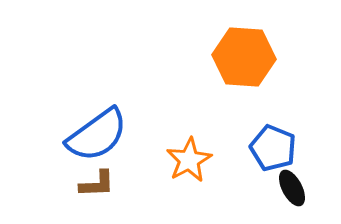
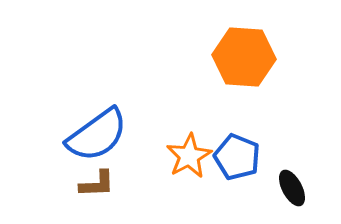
blue pentagon: moved 36 px left, 9 px down
orange star: moved 4 px up
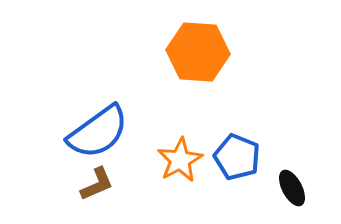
orange hexagon: moved 46 px left, 5 px up
blue semicircle: moved 1 px right, 3 px up
orange star: moved 9 px left, 4 px down
brown L-shape: rotated 21 degrees counterclockwise
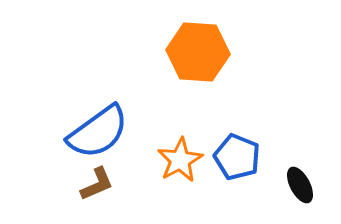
black ellipse: moved 8 px right, 3 px up
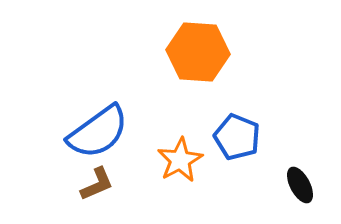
blue pentagon: moved 20 px up
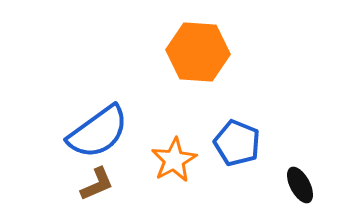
blue pentagon: moved 6 px down
orange star: moved 6 px left
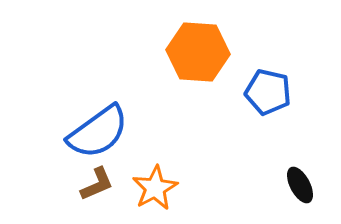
blue pentagon: moved 31 px right, 51 px up; rotated 9 degrees counterclockwise
orange star: moved 19 px left, 28 px down
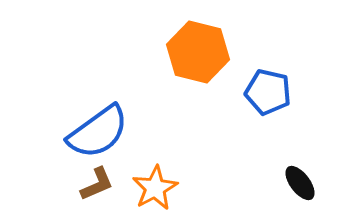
orange hexagon: rotated 10 degrees clockwise
black ellipse: moved 2 px up; rotated 9 degrees counterclockwise
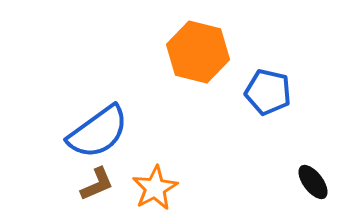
black ellipse: moved 13 px right, 1 px up
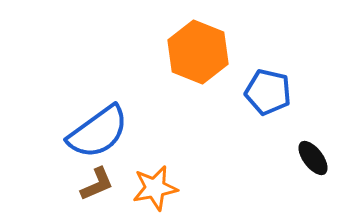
orange hexagon: rotated 8 degrees clockwise
black ellipse: moved 24 px up
orange star: rotated 18 degrees clockwise
